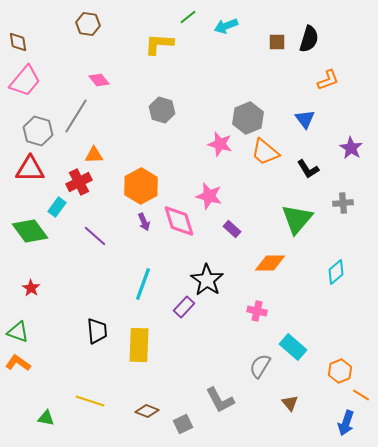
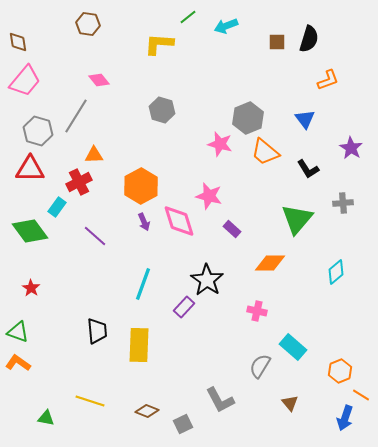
blue arrow at (346, 423): moved 1 px left, 5 px up
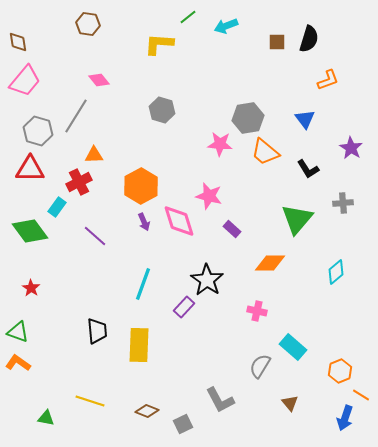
gray hexagon at (248, 118): rotated 12 degrees clockwise
pink star at (220, 144): rotated 10 degrees counterclockwise
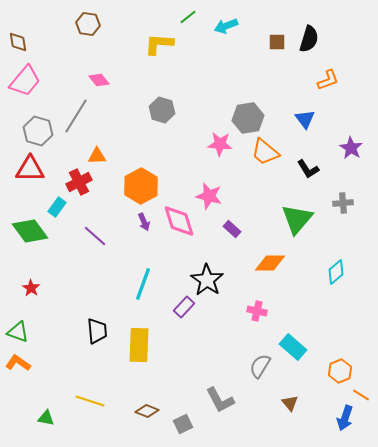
orange triangle at (94, 155): moved 3 px right, 1 px down
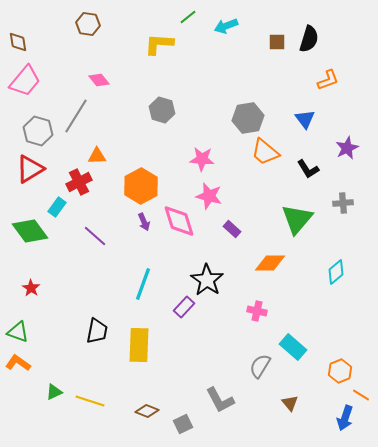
pink star at (220, 144): moved 18 px left, 15 px down
purple star at (351, 148): moved 4 px left; rotated 15 degrees clockwise
red triangle at (30, 169): rotated 32 degrees counterclockwise
black trapezoid at (97, 331): rotated 16 degrees clockwise
green triangle at (46, 418): moved 8 px right, 26 px up; rotated 36 degrees counterclockwise
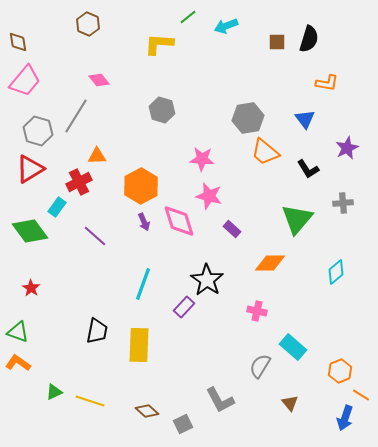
brown hexagon at (88, 24): rotated 15 degrees clockwise
orange L-shape at (328, 80): moved 1 px left, 3 px down; rotated 30 degrees clockwise
brown diamond at (147, 411): rotated 20 degrees clockwise
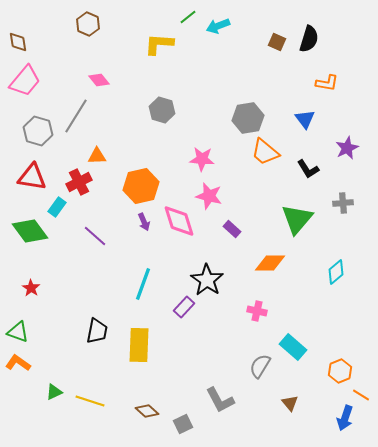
cyan arrow at (226, 26): moved 8 px left
brown square at (277, 42): rotated 24 degrees clockwise
red triangle at (30, 169): moved 2 px right, 8 px down; rotated 40 degrees clockwise
orange hexagon at (141, 186): rotated 16 degrees clockwise
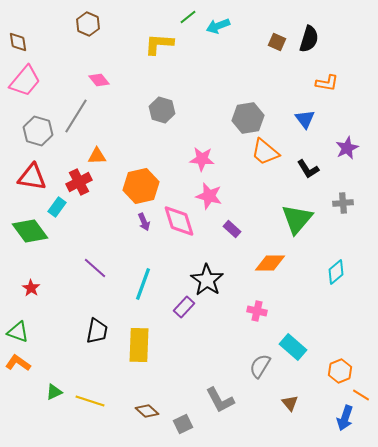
purple line at (95, 236): moved 32 px down
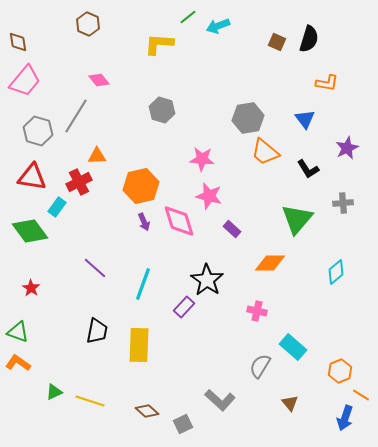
gray L-shape at (220, 400): rotated 20 degrees counterclockwise
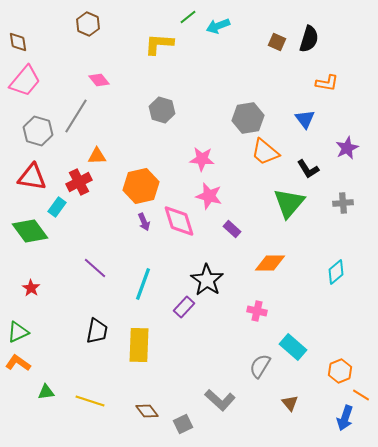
green triangle at (297, 219): moved 8 px left, 16 px up
green triangle at (18, 332): rotated 45 degrees counterclockwise
green triangle at (54, 392): moved 8 px left; rotated 18 degrees clockwise
brown diamond at (147, 411): rotated 10 degrees clockwise
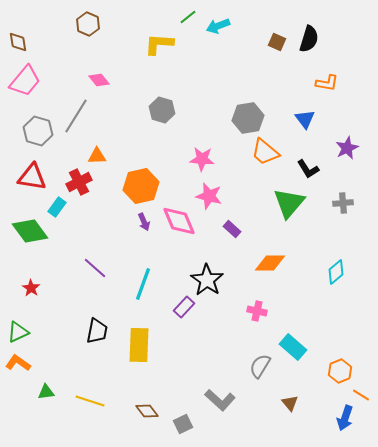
pink diamond at (179, 221): rotated 6 degrees counterclockwise
